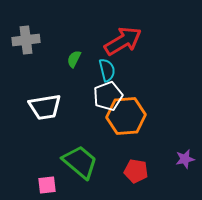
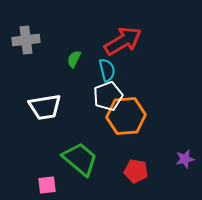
green trapezoid: moved 3 px up
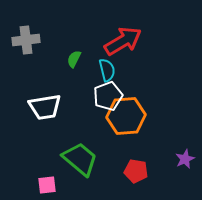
purple star: rotated 12 degrees counterclockwise
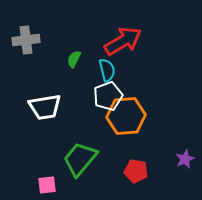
green trapezoid: rotated 90 degrees counterclockwise
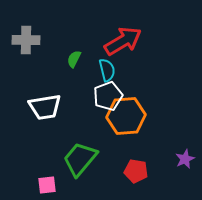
gray cross: rotated 8 degrees clockwise
